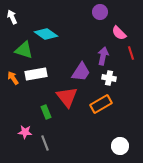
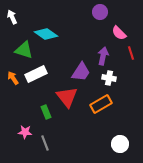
white rectangle: rotated 15 degrees counterclockwise
white circle: moved 2 px up
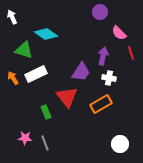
pink star: moved 6 px down
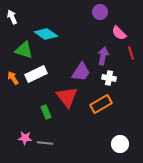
gray line: rotated 63 degrees counterclockwise
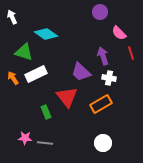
green triangle: moved 2 px down
purple arrow: rotated 30 degrees counterclockwise
purple trapezoid: rotated 100 degrees clockwise
white circle: moved 17 px left, 1 px up
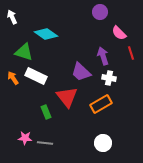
white rectangle: moved 2 px down; rotated 50 degrees clockwise
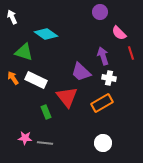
white rectangle: moved 4 px down
orange rectangle: moved 1 px right, 1 px up
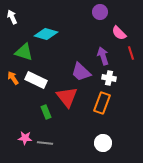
cyan diamond: rotated 20 degrees counterclockwise
orange rectangle: rotated 40 degrees counterclockwise
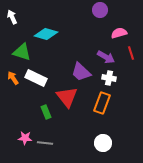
purple circle: moved 2 px up
pink semicircle: rotated 119 degrees clockwise
green triangle: moved 2 px left
purple arrow: moved 3 px right, 1 px down; rotated 138 degrees clockwise
white rectangle: moved 2 px up
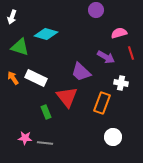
purple circle: moved 4 px left
white arrow: rotated 136 degrees counterclockwise
green triangle: moved 2 px left, 5 px up
white cross: moved 12 px right, 5 px down
white circle: moved 10 px right, 6 px up
